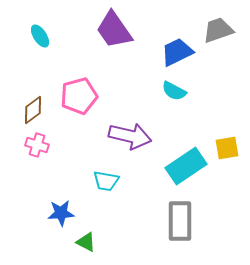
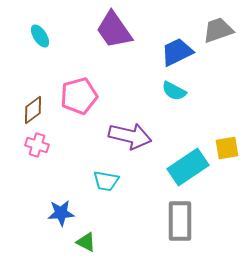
cyan rectangle: moved 2 px right, 1 px down
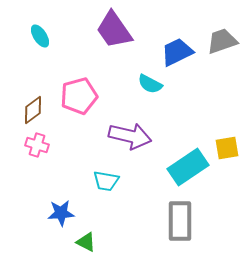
gray trapezoid: moved 4 px right, 11 px down
cyan semicircle: moved 24 px left, 7 px up
